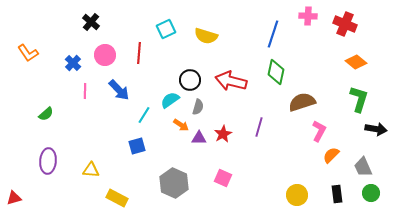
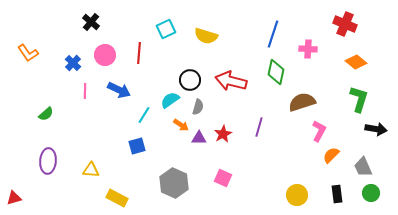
pink cross: moved 33 px down
blue arrow: rotated 20 degrees counterclockwise
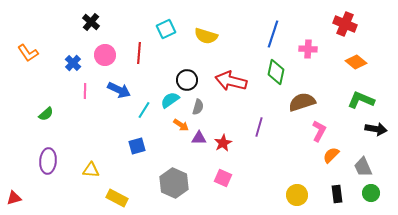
black circle: moved 3 px left
green L-shape: moved 2 px right, 1 px down; rotated 84 degrees counterclockwise
cyan line: moved 5 px up
red star: moved 9 px down
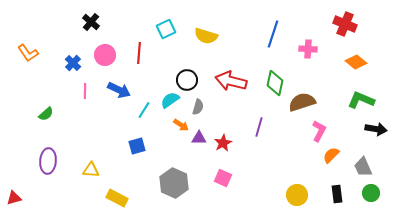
green diamond: moved 1 px left, 11 px down
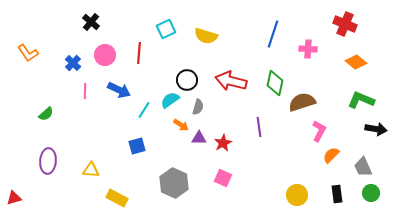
purple line: rotated 24 degrees counterclockwise
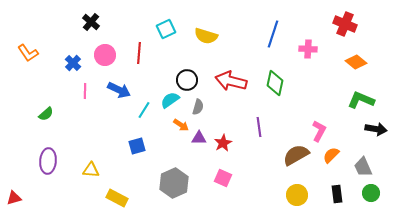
brown semicircle: moved 6 px left, 53 px down; rotated 12 degrees counterclockwise
gray hexagon: rotated 12 degrees clockwise
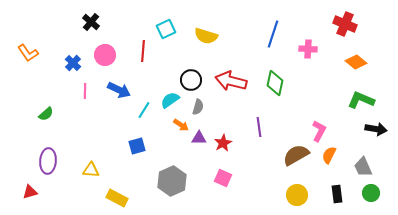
red line: moved 4 px right, 2 px up
black circle: moved 4 px right
orange semicircle: moved 2 px left; rotated 18 degrees counterclockwise
gray hexagon: moved 2 px left, 2 px up
red triangle: moved 16 px right, 6 px up
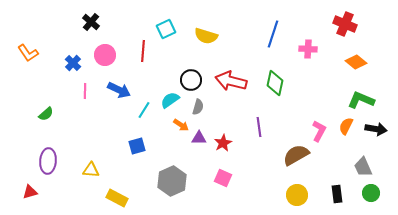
orange semicircle: moved 17 px right, 29 px up
